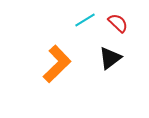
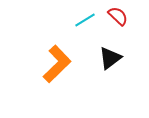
red semicircle: moved 7 px up
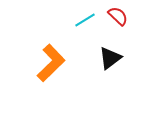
orange L-shape: moved 6 px left, 1 px up
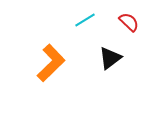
red semicircle: moved 11 px right, 6 px down
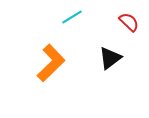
cyan line: moved 13 px left, 3 px up
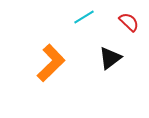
cyan line: moved 12 px right
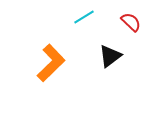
red semicircle: moved 2 px right
black triangle: moved 2 px up
